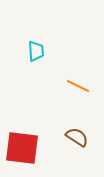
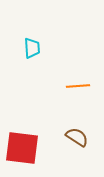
cyan trapezoid: moved 4 px left, 3 px up
orange line: rotated 30 degrees counterclockwise
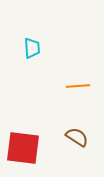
red square: moved 1 px right
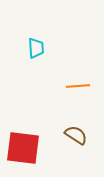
cyan trapezoid: moved 4 px right
brown semicircle: moved 1 px left, 2 px up
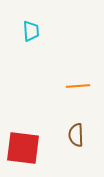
cyan trapezoid: moved 5 px left, 17 px up
brown semicircle: rotated 125 degrees counterclockwise
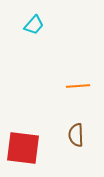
cyan trapezoid: moved 3 px right, 6 px up; rotated 45 degrees clockwise
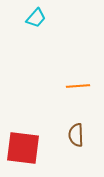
cyan trapezoid: moved 2 px right, 7 px up
